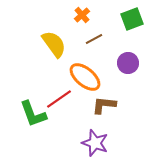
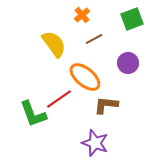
brown L-shape: moved 2 px right
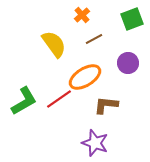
orange ellipse: rotated 72 degrees counterclockwise
green L-shape: moved 9 px left, 13 px up; rotated 100 degrees counterclockwise
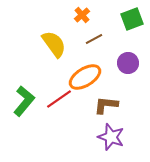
green L-shape: rotated 20 degrees counterclockwise
purple star: moved 16 px right, 6 px up
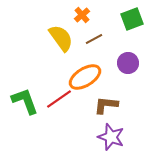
yellow semicircle: moved 7 px right, 6 px up
green L-shape: moved 1 px right; rotated 60 degrees counterclockwise
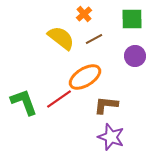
orange cross: moved 2 px right, 1 px up
green square: rotated 20 degrees clockwise
yellow semicircle: rotated 16 degrees counterclockwise
purple circle: moved 7 px right, 7 px up
green L-shape: moved 1 px left, 1 px down
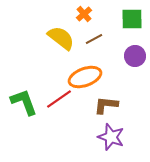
orange ellipse: rotated 12 degrees clockwise
